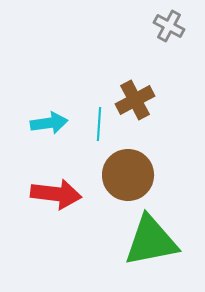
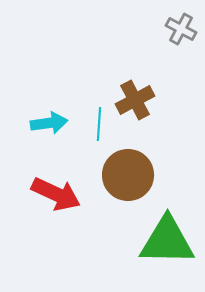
gray cross: moved 12 px right, 3 px down
red arrow: rotated 18 degrees clockwise
green triangle: moved 16 px right; rotated 12 degrees clockwise
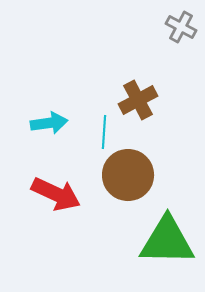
gray cross: moved 2 px up
brown cross: moved 3 px right
cyan line: moved 5 px right, 8 px down
